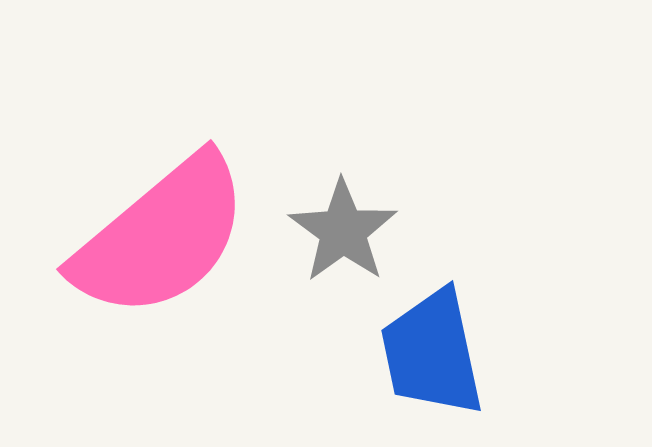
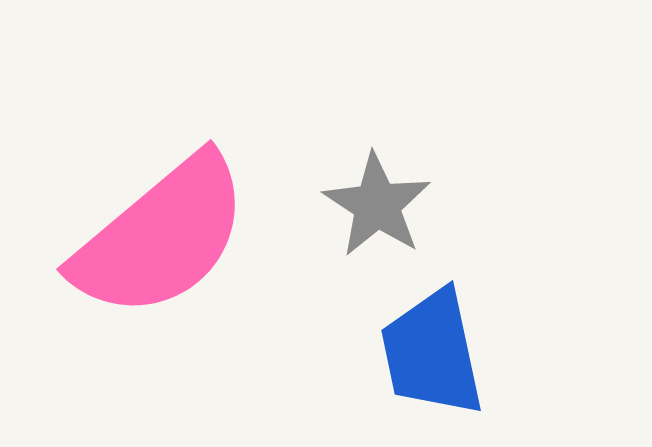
gray star: moved 34 px right, 26 px up; rotated 3 degrees counterclockwise
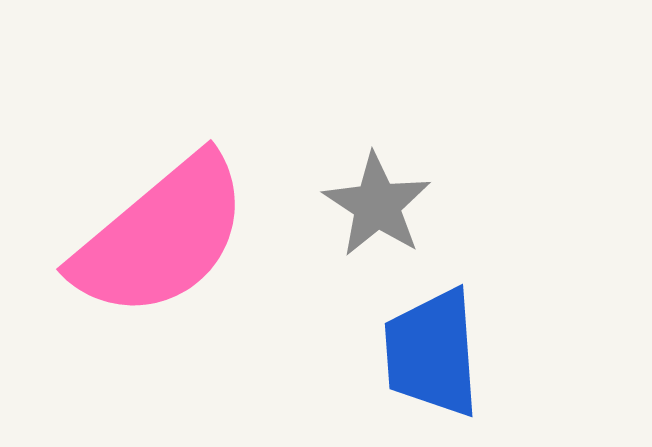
blue trapezoid: rotated 8 degrees clockwise
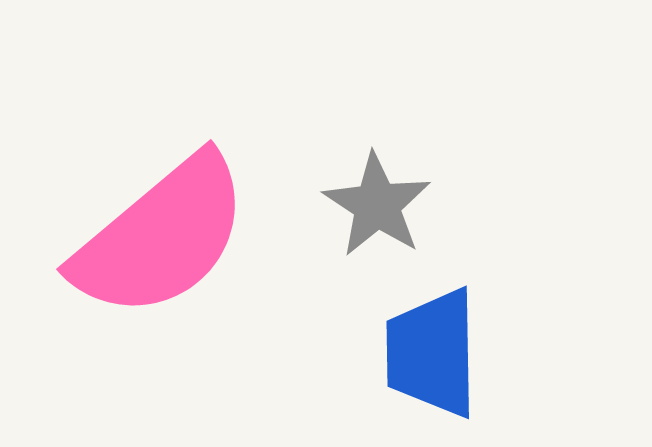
blue trapezoid: rotated 3 degrees clockwise
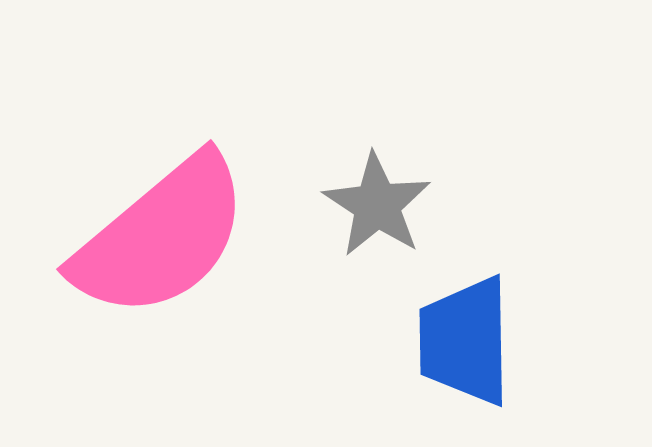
blue trapezoid: moved 33 px right, 12 px up
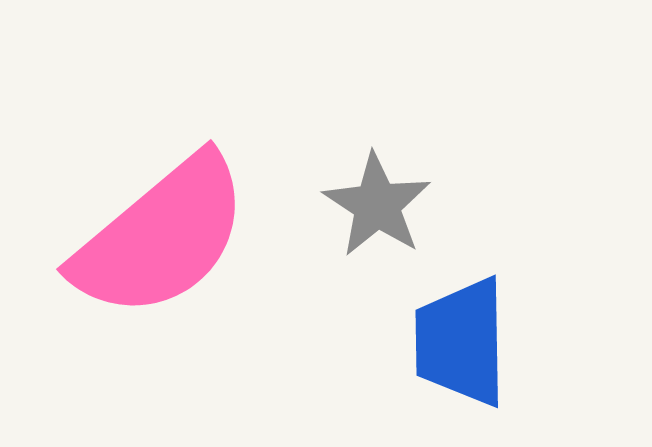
blue trapezoid: moved 4 px left, 1 px down
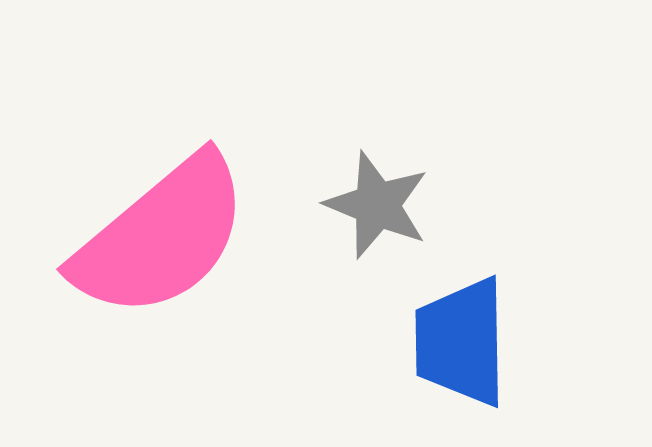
gray star: rotated 11 degrees counterclockwise
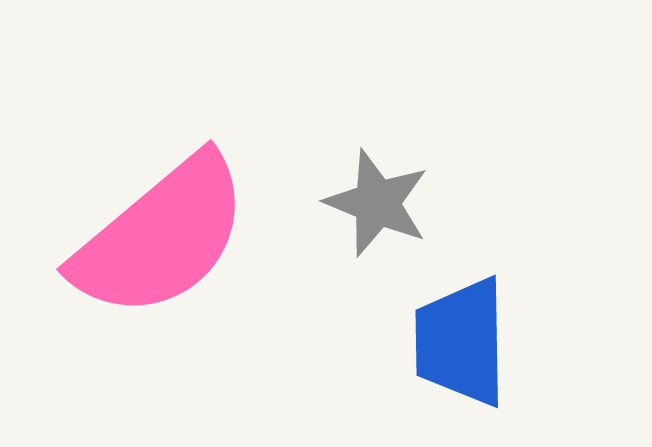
gray star: moved 2 px up
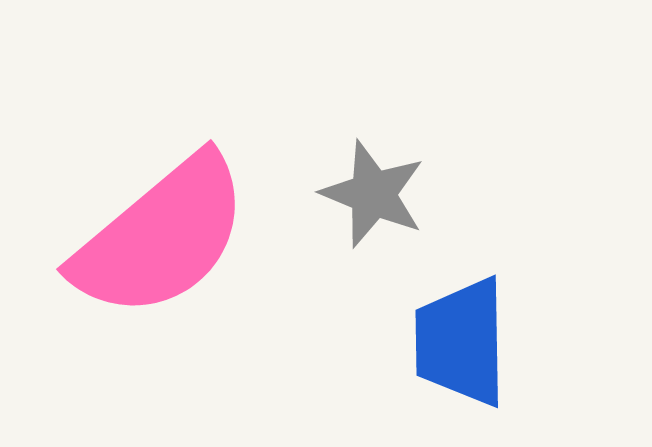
gray star: moved 4 px left, 9 px up
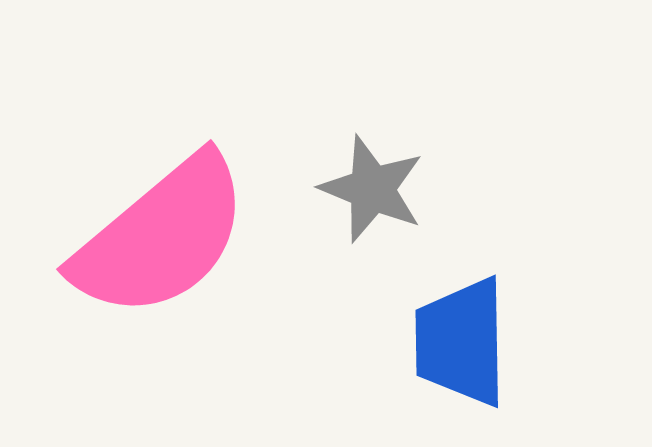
gray star: moved 1 px left, 5 px up
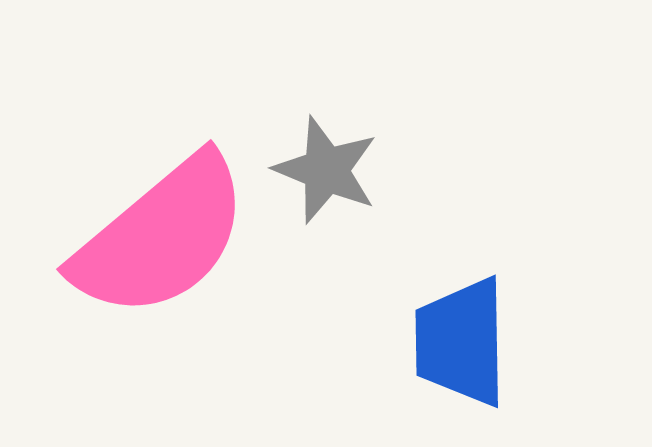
gray star: moved 46 px left, 19 px up
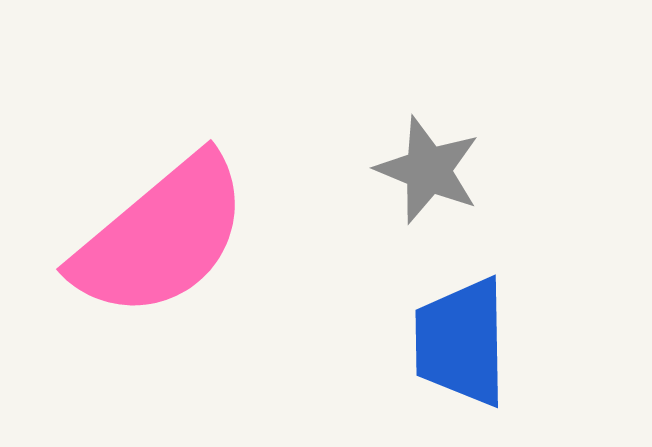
gray star: moved 102 px right
